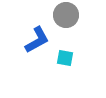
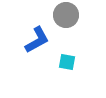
cyan square: moved 2 px right, 4 px down
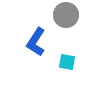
blue L-shape: moved 1 px left, 2 px down; rotated 152 degrees clockwise
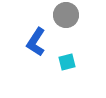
cyan square: rotated 24 degrees counterclockwise
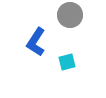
gray circle: moved 4 px right
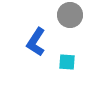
cyan square: rotated 18 degrees clockwise
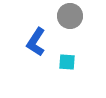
gray circle: moved 1 px down
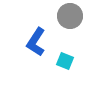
cyan square: moved 2 px left, 1 px up; rotated 18 degrees clockwise
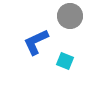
blue L-shape: rotated 32 degrees clockwise
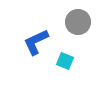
gray circle: moved 8 px right, 6 px down
